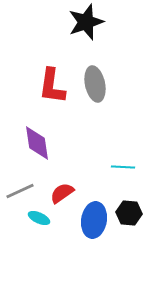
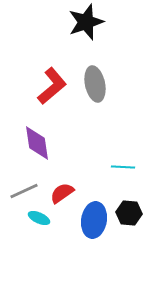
red L-shape: rotated 138 degrees counterclockwise
gray line: moved 4 px right
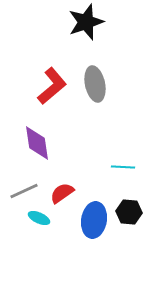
black hexagon: moved 1 px up
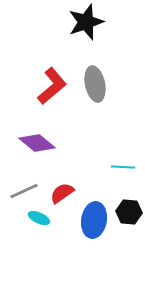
purple diamond: rotated 42 degrees counterclockwise
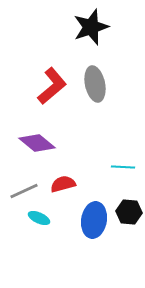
black star: moved 5 px right, 5 px down
red semicircle: moved 1 px right, 9 px up; rotated 20 degrees clockwise
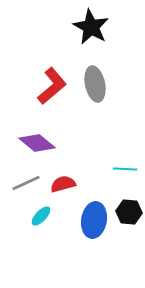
black star: rotated 24 degrees counterclockwise
cyan line: moved 2 px right, 2 px down
gray line: moved 2 px right, 8 px up
cyan ellipse: moved 2 px right, 2 px up; rotated 70 degrees counterclockwise
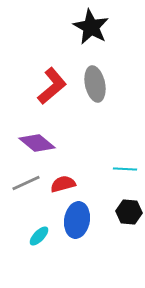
cyan ellipse: moved 2 px left, 20 px down
blue ellipse: moved 17 px left
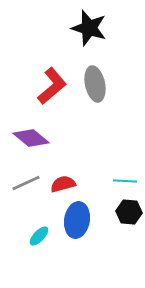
black star: moved 2 px left, 1 px down; rotated 12 degrees counterclockwise
purple diamond: moved 6 px left, 5 px up
cyan line: moved 12 px down
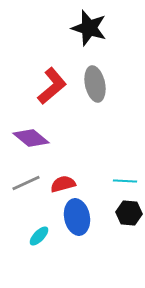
black hexagon: moved 1 px down
blue ellipse: moved 3 px up; rotated 20 degrees counterclockwise
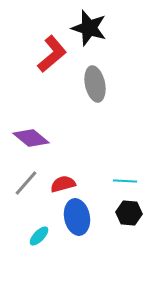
red L-shape: moved 32 px up
gray line: rotated 24 degrees counterclockwise
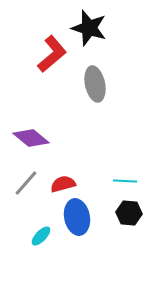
cyan ellipse: moved 2 px right
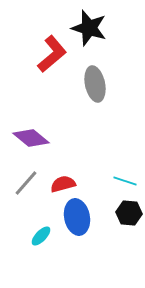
cyan line: rotated 15 degrees clockwise
